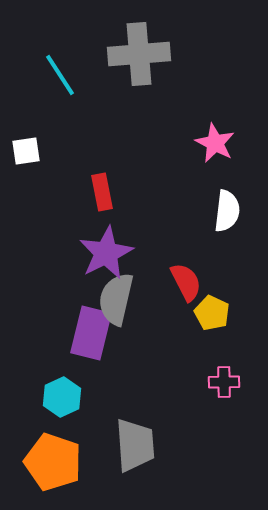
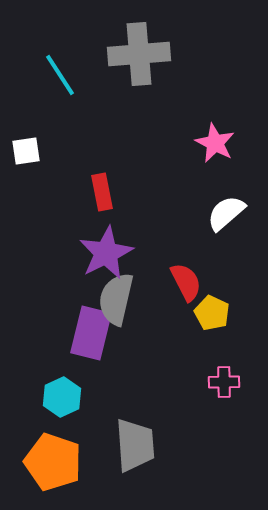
white semicircle: moved 1 px left, 2 px down; rotated 138 degrees counterclockwise
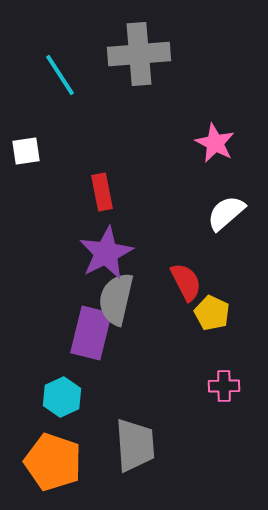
pink cross: moved 4 px down
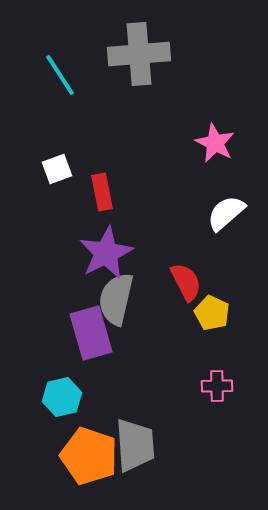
white square: moved 31 px right, 18 px down; rotated 12 degrees counterclockwise
purple rectangle: rotated 30 degrees counterclockwise
pink cross: moved 7 px left
cyan hexagon: rotated 12 degrees clockwise
orange pentagon: moved 36 px right, 6 px up
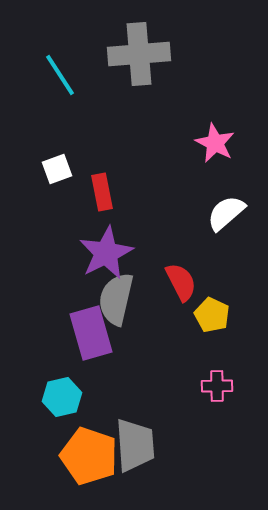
red semicircle: moved 5 px left
yellow pentagon: moved 2 px down
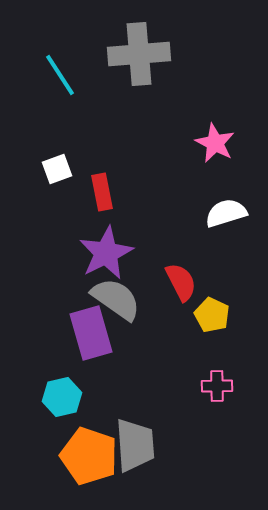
white semicircle: rotated 24 degrees clockwise
gray semicircle: rotated 112 degrees clockwise
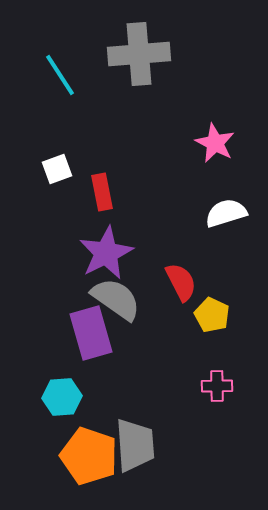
cyan hexagon: rotated 9 degrees clockwise
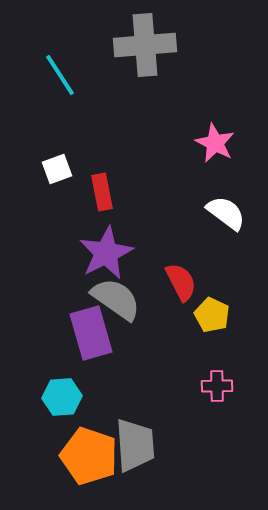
gray cross: moved 6 px right, 9 px up
white semicircle: rotated 54 degrees clockwise
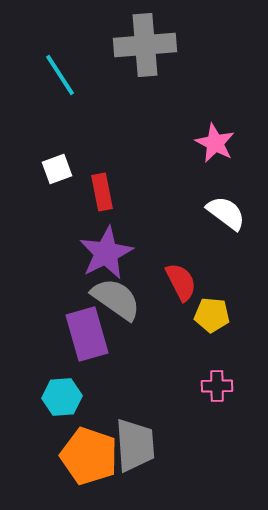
yellow pentagon: rotated 20 degrees counterclockwise
purple rectangle: moved 4 px left, 1 px down
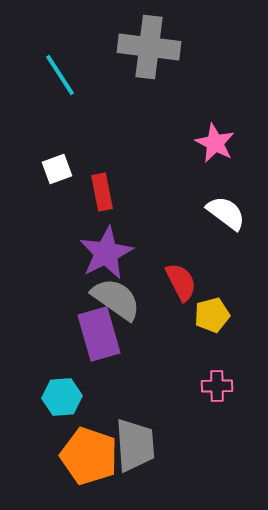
gray cross: moved 4 px right, 2 px down; rotated 12 degrees clockwise
yellow pentagon: rotated 20 degrees counterclockwise
purple rectangle: moved 12 px right
